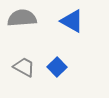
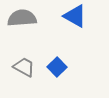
blue triangle: moved 3 px right, 5 px up
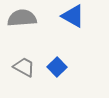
blue triangle: moved 2 px left
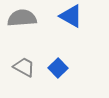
blue triangle: moved 2 px left
blue square: moved 1 px right, 1 px down
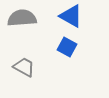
blue square: moved 9 px right, 21 px up; rotated 18 degrees counterclockwise
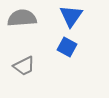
blue triangle: rotated 35 degrees clockwise
gray trapezoid: moved 1 px up; rotated 125 degrees clockwise
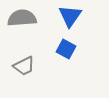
blue triangle: moved 1 px left
blue square: moved 1 px left, 2 px down
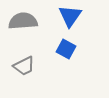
gray semicircle: moved 1 px right, 3 px down
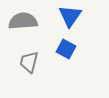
gray trapezoid: moved 5 px right, 4 px up; rotated 130 degrees clockwise
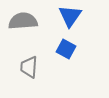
gray trapezoid: moved 5 px down; rotated 10 degrees counterclockwise
